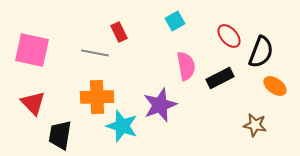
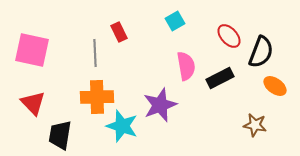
gray line: rotated 76 degrees clockwise
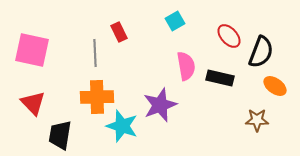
black rectangle: rotated 40 degrees clockwise
brown star: moved 2 px right, 5 px up; rotated 10 degrees counterclockwise
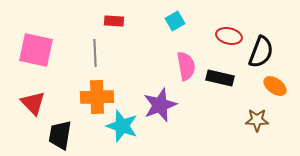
red rectangle: moved 5 px left, 11 px up; rotated 60 degrees counterclockwise
red ellipse: rotated 35 degrees counterclockwise
pink square: moved 4 px right
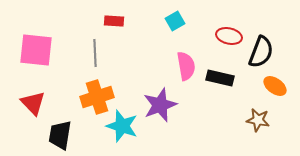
pink square: rotated 6 degrees counterclockwise
orange cross: rotated 16 degrees counterclockwise
brown star: moved 1 px right; rotated 10 degrees clockwise
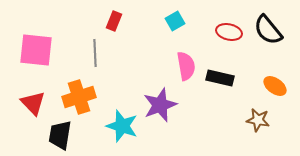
red rectangle: rotated 72 degrees counterclockwise
red ellipse: moved 4 px up
black semicircle: moved 7 px right, 22 px up; rotated 120 degrees clockwise
orange cross: moved 18 px left
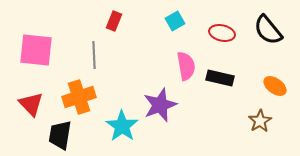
red ellipse: moved 7 px left, 1 px down
gray line: moved 1 px left, 2 px down
red triangle: moved 2 px left, 1 px down
brown star: moved 2 px right, 1 px down; rotated 30 degrees clockwise
cyan star: rotated 16 degrees clockwise
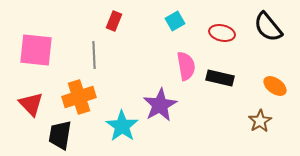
black semicircle: moved 3 px up
purple star: rotated 8 degrees counterclockwise
